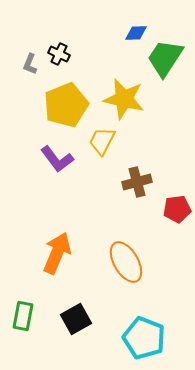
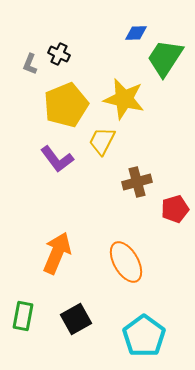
red pentagon: moved 2 px left; rotated 8 degrees counterclockwise
cyan pentagon: moved 2 px up; rotated 15 degrees clockwise
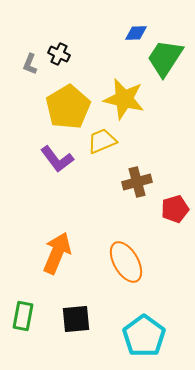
yellow pentagon: moved 2 px right, 2 px down; rotated 9 degrees counterclockwise
yellow trapezoid: rotated 40 degrees clockwise
black square: rotated 24 degrees clockwise
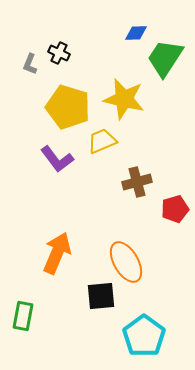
black cross: moved 1 px up
yellow pentagon: rotated 24 degrees counterclockwise
black square: moved 25 px right, 23 px up
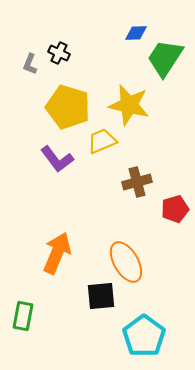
yellow star: moved 5 px right, 6 px down
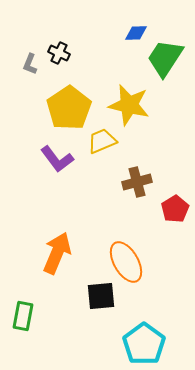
yellow pentagon: moved 1 px right, 1 px down; rotated 21 degrees clockwise
red pentagon: rotated 16 degrees counterclockwise
cyan pentagon: moved 8 px down
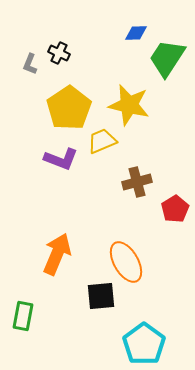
green trapezoid: moved 2 px right
purple L-shape: moved 4 px right; rotated 32 degrees counterclockwise
orange arrow: moved 1 px down
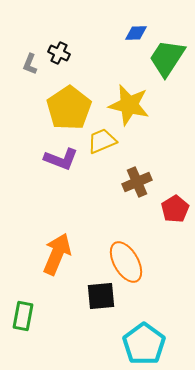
brown cross: rotated 8 degrees counterclockwise
